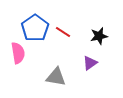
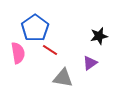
red line: moved 13 px left, 18 px down
gray triangle: moved 7 px right, 1 px down
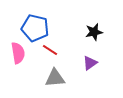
blue pentagon: rotated 24 degrees counterclockwise
black star: moved 5 px left, 4 px up
gray triangle: moved 8 px left; rotated 15 degrees counterclockwise
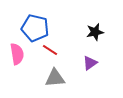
black star: moved 1 px right
pink semicircle: moved 1 px left, 1 px down
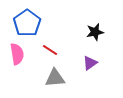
blue pentagon: moved 8 px left, 5 px up; rotated 24 degrees clockwise
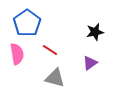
gray triangle: rotated 20 degrees clockwise
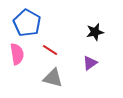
blue pentagon: rotated 8 degrees counterclockwise
gray triangle: moved 2 px left
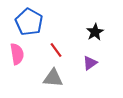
blue pentagon: moved 2 px right, 1 px up
black star: rotated 18 degrees counterclockwise
red line: moved 6 px right; rotated 21 degrees clockwise
gray triangle: rotated 10 degrees counterclockwise
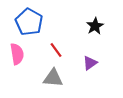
black star: moved 6 px up
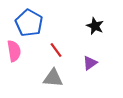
blue pentagon: moved 1 px down
black star: rotated 18 degrees counterclockwise
pink semicircle: moved 3 px left, 3 px up
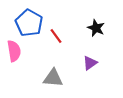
black star: moved 1 px right, 2 px down
red line: moved 14 px up
